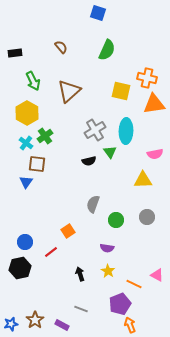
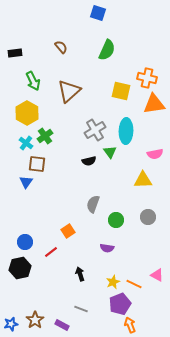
gray circle: moved 1 px right
yellow star: moved 5 px right, 11 px down; rotated 16 degrees clockwise
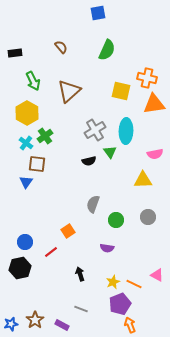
blue square: rotated 28 degrees counterclockwise
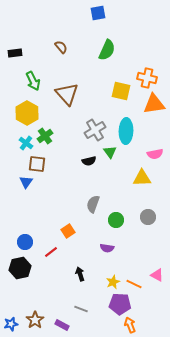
brown triangle: moved 2 px left, 3 px down; rotated 30 degrees counterclockwise
yellow triangle: moved 1 px left, 2 px up
purple pentagon: rotated 25 degrees clockwise
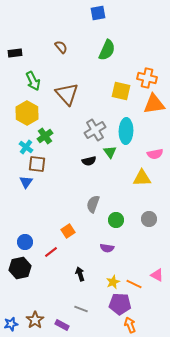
cyan cross: moved 4 px down
gray circle: moved 1 px right, 2 px down
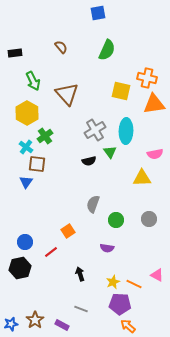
orange arrow: moved 2 px left, 1 px down; rotated 28 degrees counterclockwise
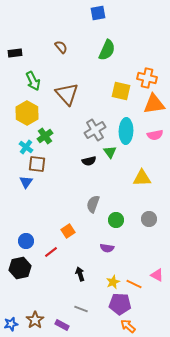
pink semicircle: moved 19 px up
blue circle: moved 1 px right, 1 px up
